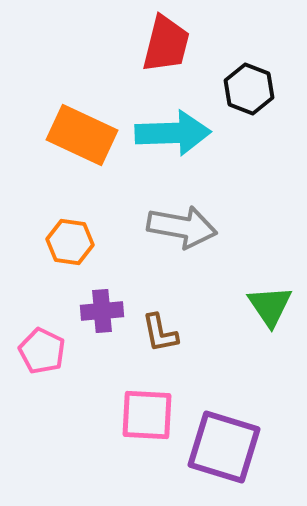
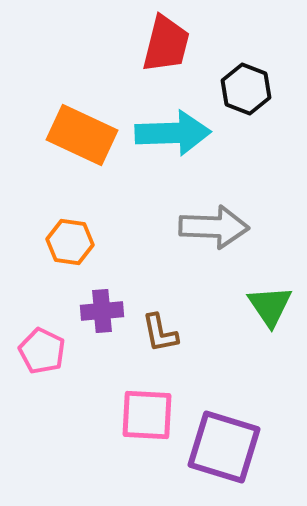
black hexagon: moved 3 px left
gray arrow: moved 32 px right; rotated 8 degrees counterclockwise
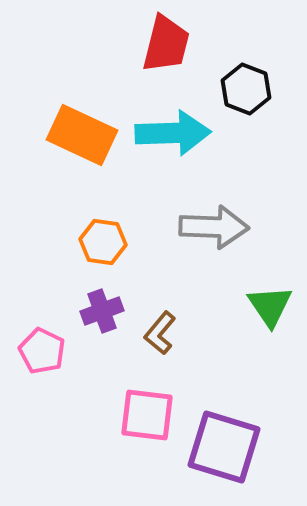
orange hexagon: moved 33 px right
purple cross: rotated 15 degrees counterclockwise
brown L-shape: rotated 51 degrees clockwise
pink square: rotated 4 degrees clockwise
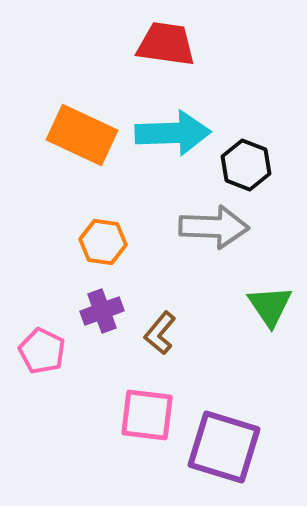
red trapezoid: rotated 96 degrees counterclockwise
black hexagon: moved 76 px down
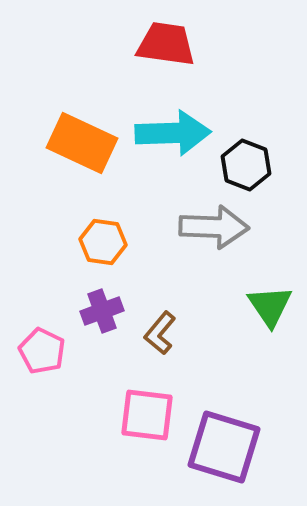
orange rectangle: moved 8 px down
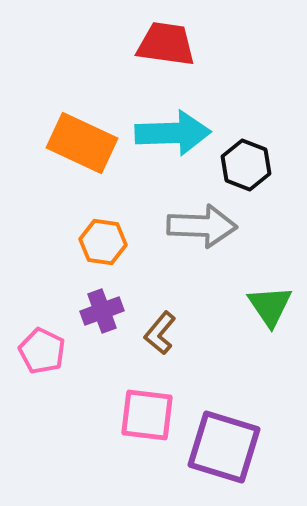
gray arrow: moved 12 px left, 1 px up
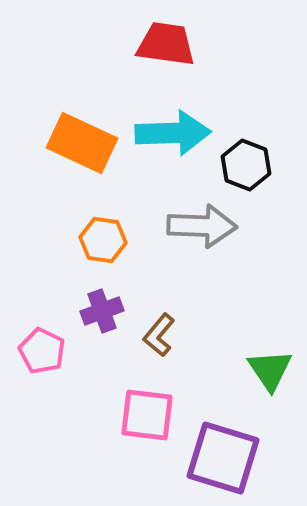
orange hexagon: moved 2 px up
green triangle: moved 64 px down
brown L-shape: moved 1 px left, 2 px down
purple square: moved 1 px left, 11 px down
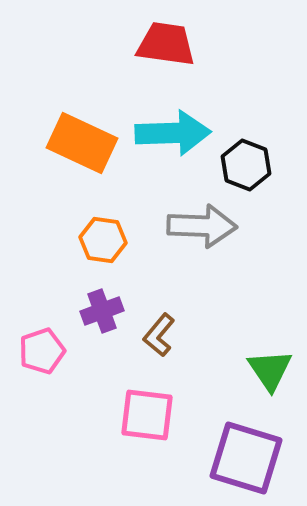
pink pentagon: rotated 27 degrees clockwise
purple square: moved 23 px right
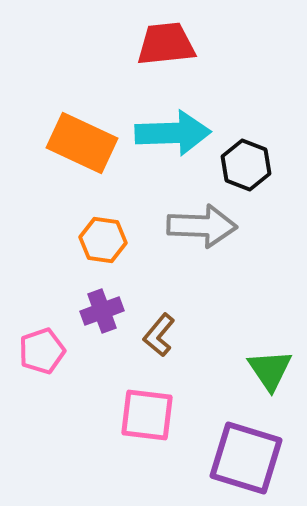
red trapezoid: rotated 14 degrees counterclockwise
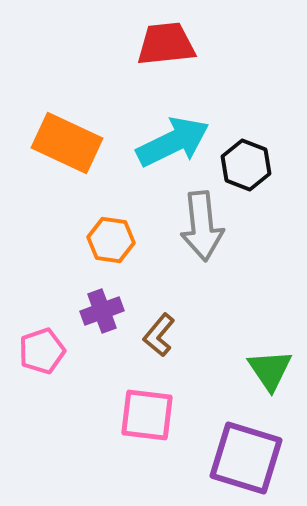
cyan arrow: moved 9 px down; rotated 24 degrees counterclockwise
orange rectangle: moved 15 px left
gray arrow: rotated 82 degrees clockwise
orange hexagon: moved 8 px right
